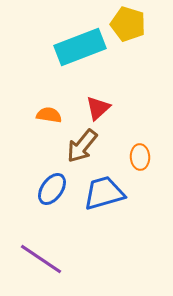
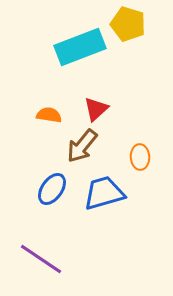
red triangle: moved 2 px left, 1 px down
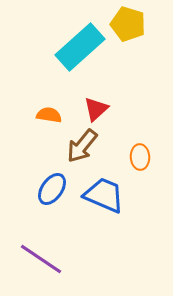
cyan rectangle: rotated 21 degrees counterclockwise
blue trapezoid: moved 2 px down; rotated 39 degrees clockwise
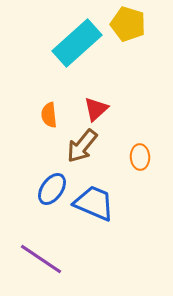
cyan rectangle: moved 3 px left, 4 px up
orange semicircle: rotated 105 degrees counterclockwise
blue trapezoid: moved 10 px left, 8 px down
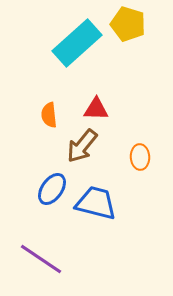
red triangle: rotated 44 degrees clockwise
blue trapezoid: moved 2 px right; rotated 9 degrees counterclockwise
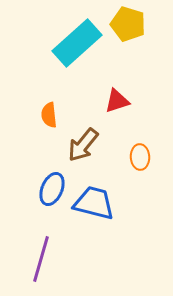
red triangle: moved 21 px right, 8 px up; rotated 20 degrees counterclockwise
brown arrow: moved 1 px right, 1 px up
blue ellipse: rotated 12 degrees counterclockwise
blue trapezoid: moved 2 px left
purple line: rotated 72 degrees clockwise
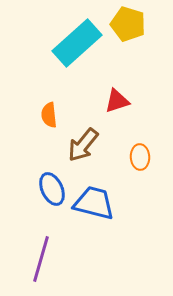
blue ellipse: rotated 48 degrees counterclockwise
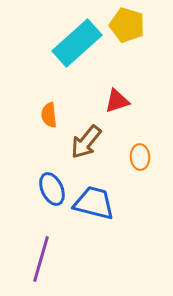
yellow pentagon: moved 1 px left, 1 px down
brown arrow: moved 3 px right, 3 px up
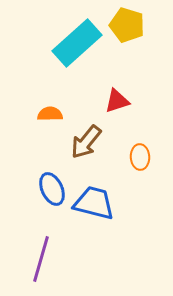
orange semicircle: moved 1 px right, 1 px up; rotated 95 degrees clockwise
